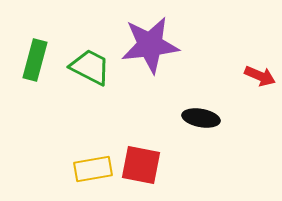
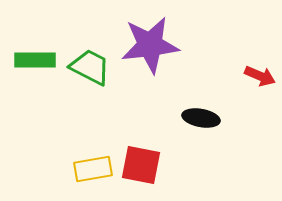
green rectangle: rotated 75 degrees clockwise
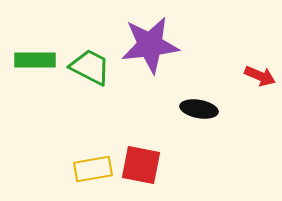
black ellipse: moved 2 px left, 9 px up
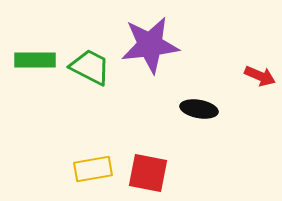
red square: moved 7 px right, 8 px down
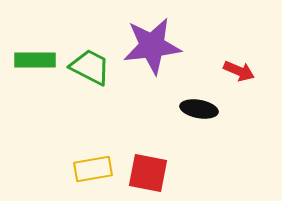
purple star: moved 2 px right, 1 px down
red arrow: moved 21 px left, 5 px up
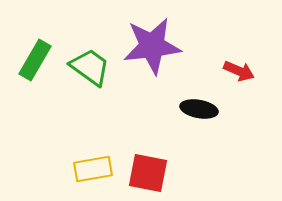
green rectangle: rotated 60 degrees counterclockwise
green trapezoid: rotated 9 degrees clockwise
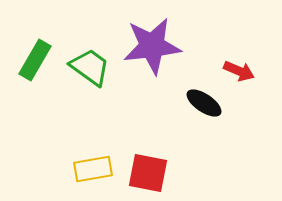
black ellipse: moved 5 px right, 6 px up; rotated 24 degrees clockwise
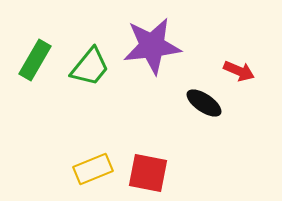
green trapezoid: rotated 93 degrees clockwise
yellow rectangle: rotated 12 degrees counterclockwise
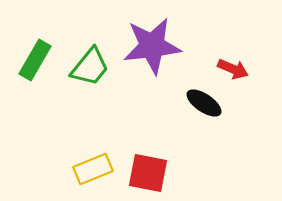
red arrow: moved 6 px left, 2 px up
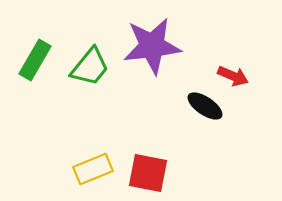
red arrow: moved 7 px down
black ellipse: moved 1 px right, 3 px down
